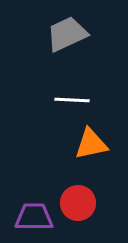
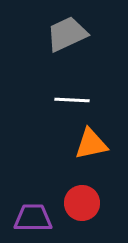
red circle: moved 4 px right
purple trapezoid: moved 1 px left, 1 px down
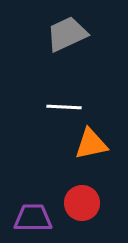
white line: moved 8 px left, 7 px down
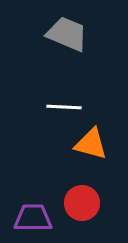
gray trapezoid: rotated 48 degrees clockwise
orange triangle: rotated 27 degrees clockwise
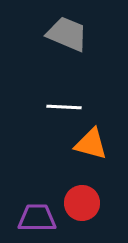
purple trapezoid: moved 4 px right
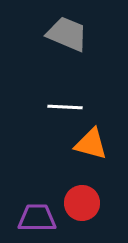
white line: moved 1 px right
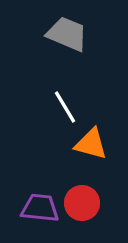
white line: rotated 56 degrees clockwise
purple trapezoid: moved 3 px right, 10 px up; rotated 6 degrees clockwise
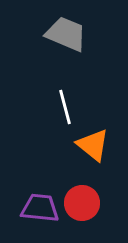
gray trapezoid: moved 1 px left
white line: rotated 16 degrees clockwise
orange triangle: moved 2 px right, 1 px down; rotated 24 degrees clockwise
